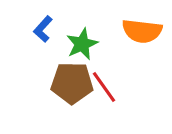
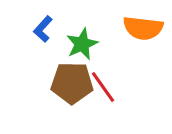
orange semicircle: moved 1 px right, 3 px up
red line: moved 1 px left
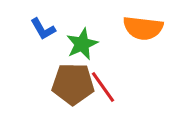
blue L-shape: rotated 72 degrees counterclockwise
brown pentagon: moved 1 px right, 1 px down
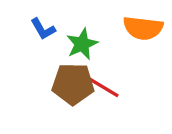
red line: rotated 24 degrees counterclockwise
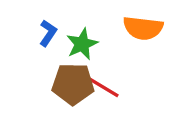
blue L-shape: moved 5 px right, 4 px down; rotated 116 degrees counterclockwise
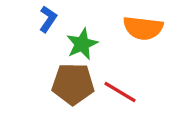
blue L-shape: moved 14 px up
red line: moved 17 px right, 5 px down
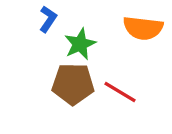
green star: moved 2 px left
